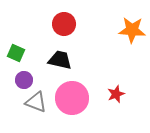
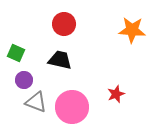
pink circle: moved 9 px down
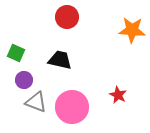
red circle: moved 3 px right, 7 px up
red star: moved 2 px right, 1 px down; rotated 24 degrees counterclockwise
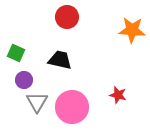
red star: rotated 12 degrees counterclockwise
gray triangle: moved 1 px right; rotated 40 degrees clockwise
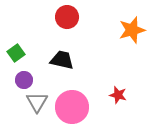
orange star: rotated 20 degrees counterclockwise
green square: rotated 30 degrees clockwise
black trapezoid: moved 2 px right
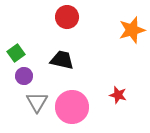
purple circle: moved 4 px up
